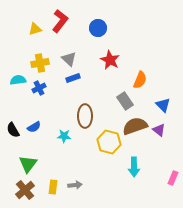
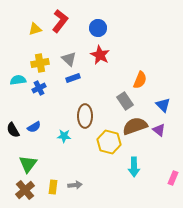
red star: moved 10 px left, 5 px up
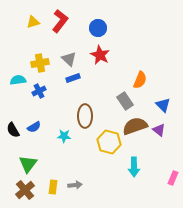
yellow triangle: moved 2 px left, 7 px up
blue cross: moved 3 px down
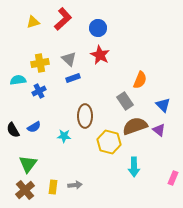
red L-shape: moved 3 px right, 2 px up; rotated 10 degrees clockwise
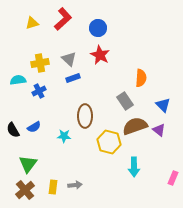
yellow triangle: moved 1 px left, 1 px down
orange semicircle: moved 1 px right, 2 px up; rotated 18 degrees counterclockwise
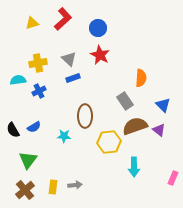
yellow cross: moved 2 px left
yellow hexagon: rotated 20 degrees counterclockwise
green triangle: moved 4 px up
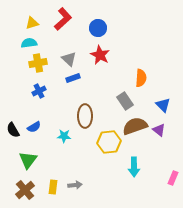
cyan semicircle: moved 11 px right, 37 px up
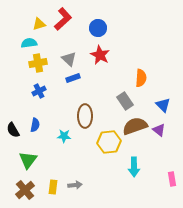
yellow triangle: moved 7 px right, 1 px down
blue semicircle: moved 1 px right, 2 px up; rotated 48 degrees counterclockwise
pink rectangle: moved 1 px left, 1 px down; rotated 32 degrees counterclockwise
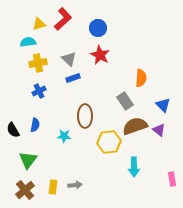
cyan semicircle: moved 1 px left, 1 px up
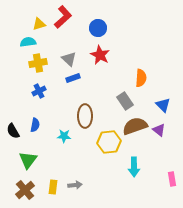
red L-shape: moved 2 px up
black semicircle: moved 1 px down
